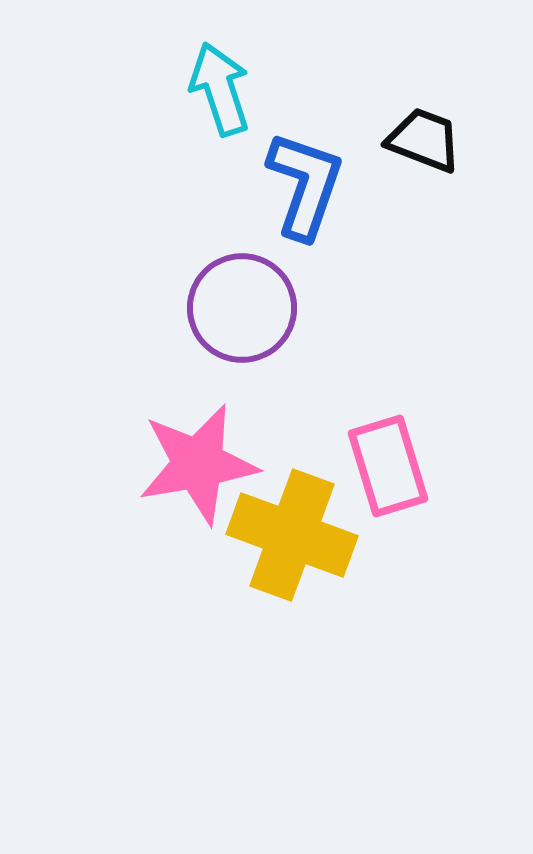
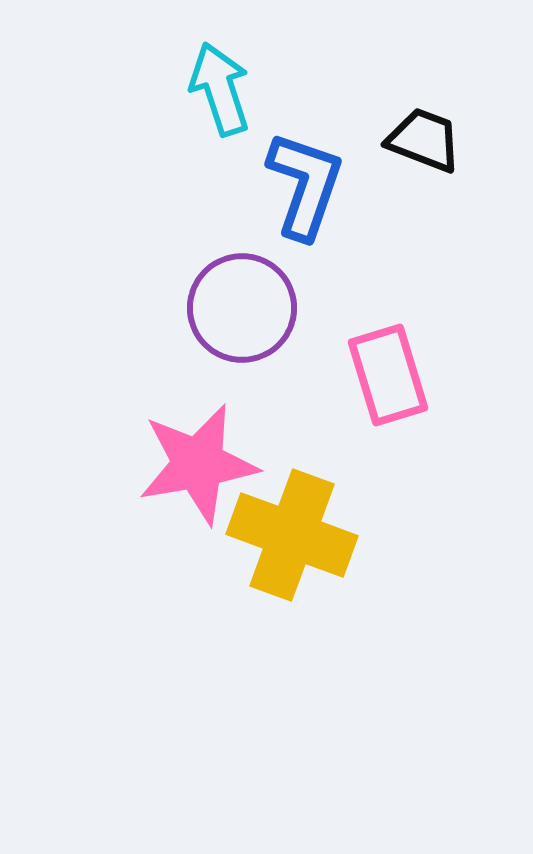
pink rectangle: moved 91 px up
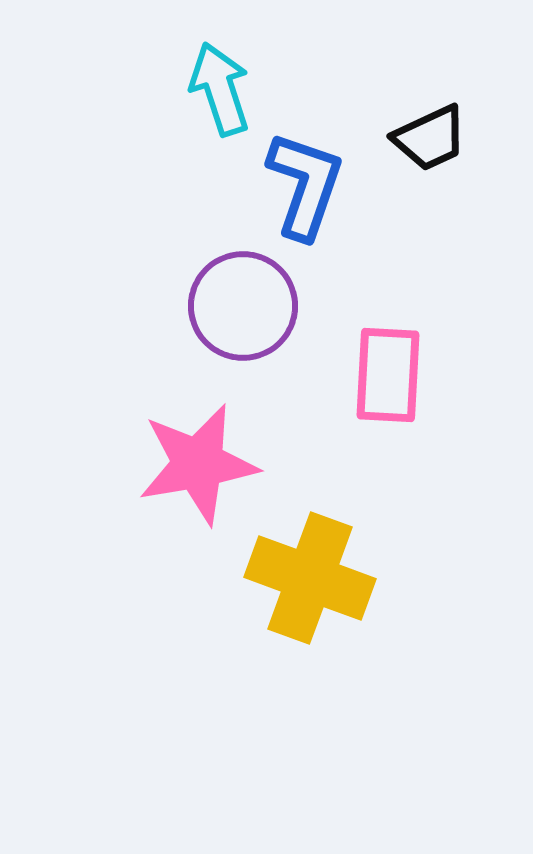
black trapezoid: moved 6 px right, 2 px up; rotated 134 degrees clockwise
purple circle: moved 1 px right, 2 px up
pink rectangle: rotated 20 degrees clockwise
yellow cross: moved 18 px right, 43 px down
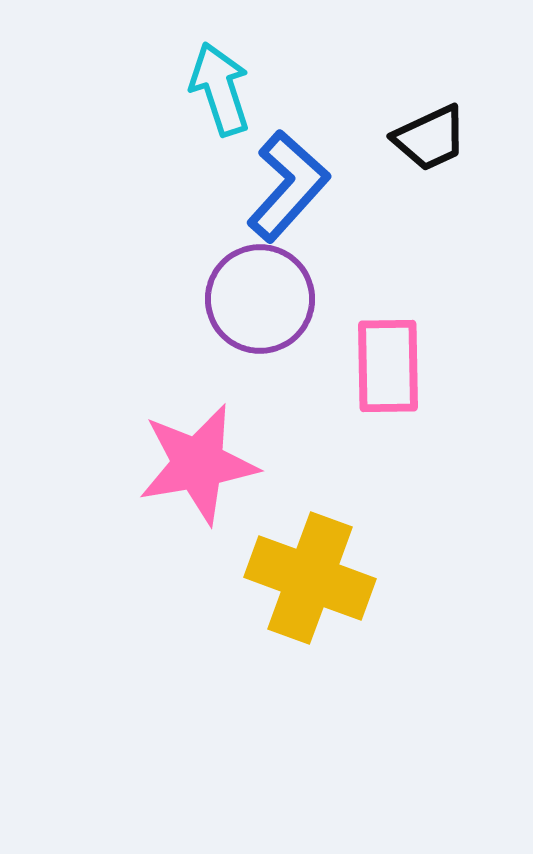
blue L-shape: moved 17 px left, 1 px down; rotated 23 degrees clockwise
purple circle: moved 17 px right, 7 px up
pink rectangle: moved 9 px up; rotated 4 degrees counterclockwise
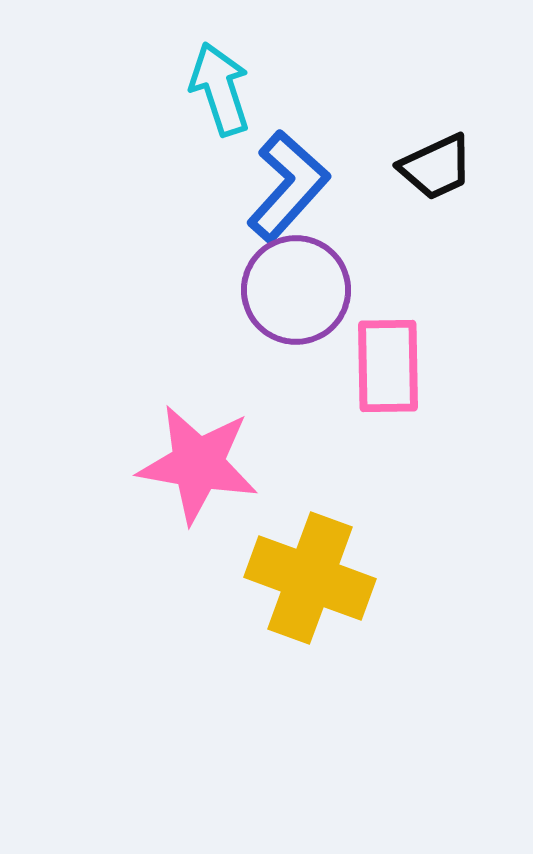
black trapezoid: moved 6 px right, 29 px down
purple circle: moved 36 px right, 9 px up
pink star: rotated 20 degrees clockwise
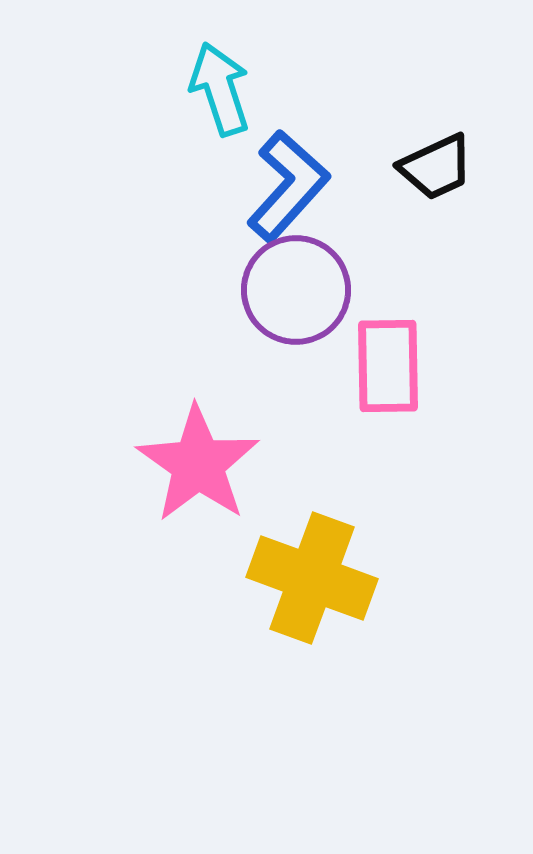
pink star: rotated 25 degrees clockwise
yellow cross: moved 2 px right
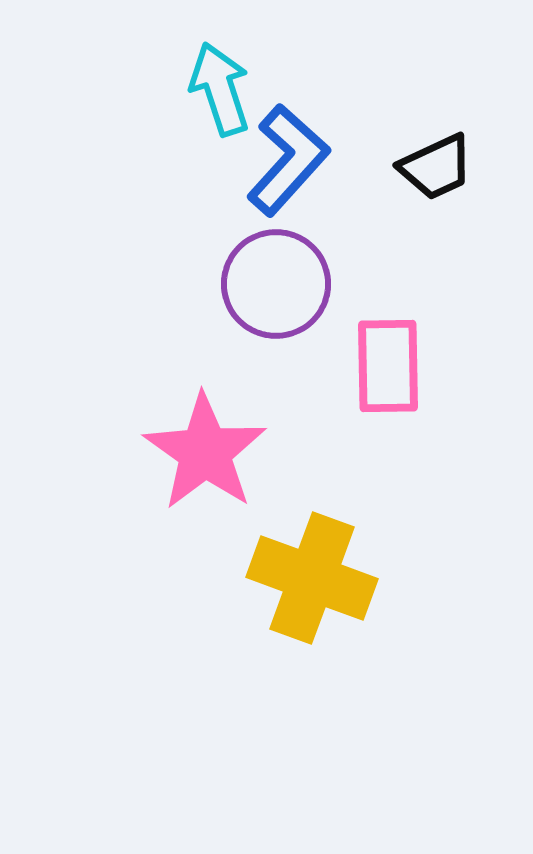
blue L-shape: moved 26 px up
purple circle: moved 20 px left, 6 px up
pink star: moved 7 px right, 12 px up
